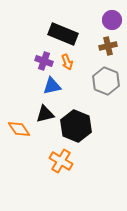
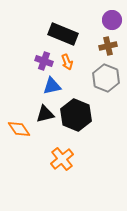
gray hexagon: moved 3 px up
black hexagon: moved 11 px up
orange cross: moved 1 px right, 2 px up; rotated 20 degrees clockwise
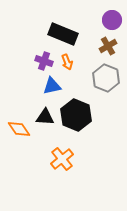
brown cross: rotated 18 degrees counterclockwise
black triangle: moved 3 px down; rotated 18 degrees clockwise
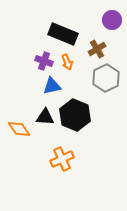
brown cross: moved 11 px left, 3 px down
gray hexagon: rotated 12 degrees clockwise
black hexagon: moved 1 px left
orange cross: rotated 15 degrees clockwise
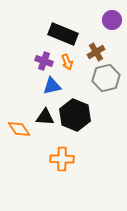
brown cross: moved 1 px left, 3 px down
gray hexagon: rotated 12 degrees clockwise
orange cross: rotated 25 degrees clockwise
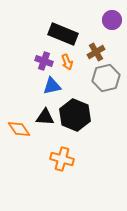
orange cross: rotated 15 degrees clockwise
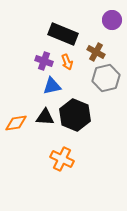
brown cross: rotated 30 degrees counterclockwise
orange diamond: moved 3 px left, 6 px up; rotated 65 degrees counterclockwise
orange cross: rotated 10 degrees clockwise
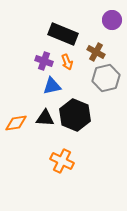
black triangle: moved 1 px down
orange cross: moved 2 px down
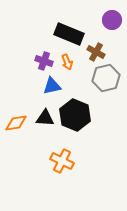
black rectangle: moved 6 px right
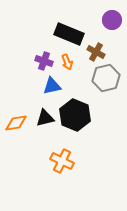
black triangle: rotated 18 degrees counterclockwise
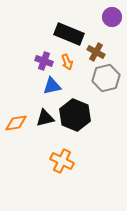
purple circle: moved 3 px up
